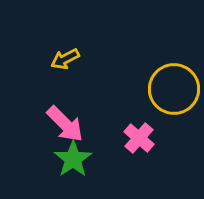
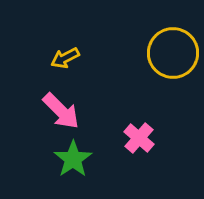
yellow arrow: moved 1 px up
yellow circle: moved 1 px left, 36 px up
pink arrow: moved 4 px left, 13 px up
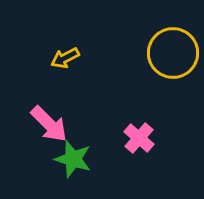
pink arrow: moved 12 px left, 13 px down
green star: rotated 21 degrees counterclockwise
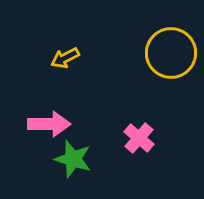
yellow circle: moved 2 px left
pink arrow: rotated 45 degrees counterclockwise
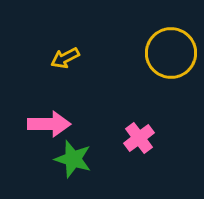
pink cross: rotated 12 degrees clockwise
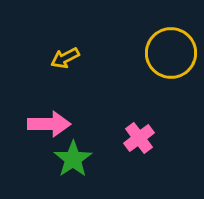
green star: rotated 21 degrees clockwise
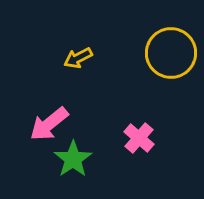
yellow arrow: moved 13 px right
pink arrow: rotated 141 degrees clockwise
pink cross: rotated 12 degrees counterclockwise
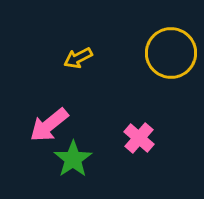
pink arrow: moved 1 px down
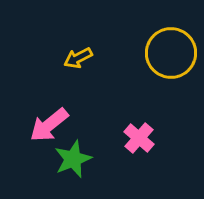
green star: rotated 12 degrees clockwise
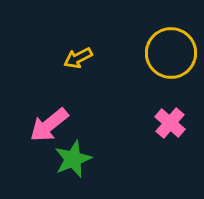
pink cross: moved 31 px right, 15 px up
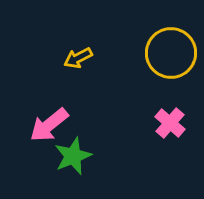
green star: moved 3 px up
